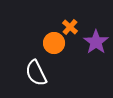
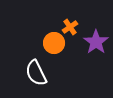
orange cross: rotated 14 degrees clockwise
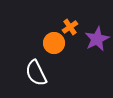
purple star: moved 1 px right, 3 px up; rotated 10 degrees clockwise
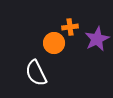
orange cross: rotated 28 degrees clockwise
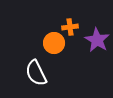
purple star: moved 1 px down; rotated 15 degrees counterclockwise
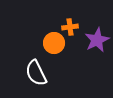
purple star: rotated 15 degrees clockwise
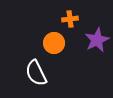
orange cross: moved 8 px up
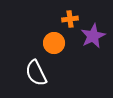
purple star: moved 4 px left, 4 px up
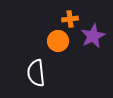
orange circle: moved 4 px right, 2 px up
white semicircle: rotated 20 degrees clockwise
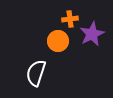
purple star: moved 1 px left, 2 px up
white semicircle: rotated 24 degrees clockwise
